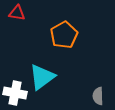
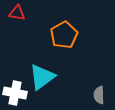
gray semicircle: moved 1 px right, 1 px up
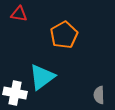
red triangle: moved 2 px right, 1 px down
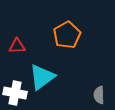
red triangle: moved 2 px left, 32 px down; rotated 12 degrees counterclockwise
orange pentagon: moved 3 px right
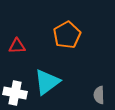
cyan triangle: moved 5 px right, 5 px down
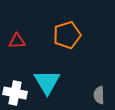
orange pentagon: rotated 12 degrees clockwise
red triangle: moved 5 px up
cyan triangle: rotated 24 degrees counterclockwise
